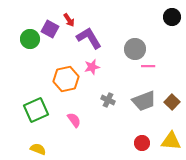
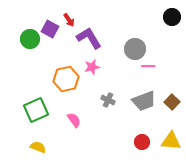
red circle: moved 1 px up
yellow semicircle: moved 2 px up
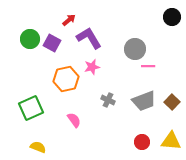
red arrow: rotated 96 degrees counterclockwise
purple square: moved 2 px right, 14 px down
green square: moved 5 px left, 2 px up
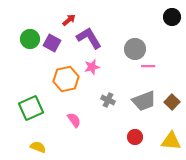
red circle: moved 7 px left, 5 px up
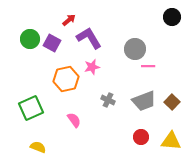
red circle: moved 6 px right
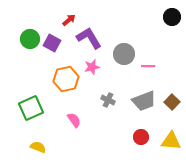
gray circle: moved 11 px left, 5 px down
